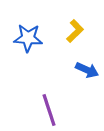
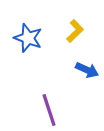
blue star: rotated 16 degrees clockwise
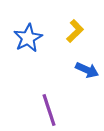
blue star: rotated 24 degrees clockwise
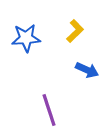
blue star: moved 2 px left; rotated 24 degrees clockwise
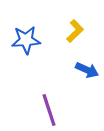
blue star: moved 2 px down
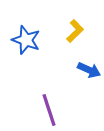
blue star: rotated 24 degrees clockwise
blue arrow: moved 2 px right
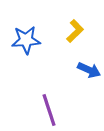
blue star: rotated 24 degrees counterclockwise
